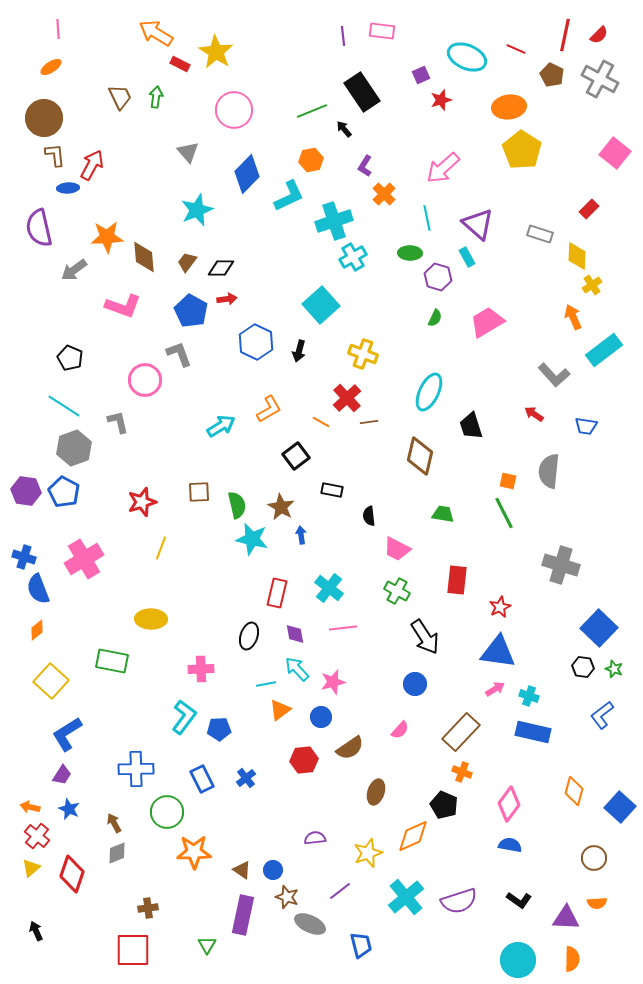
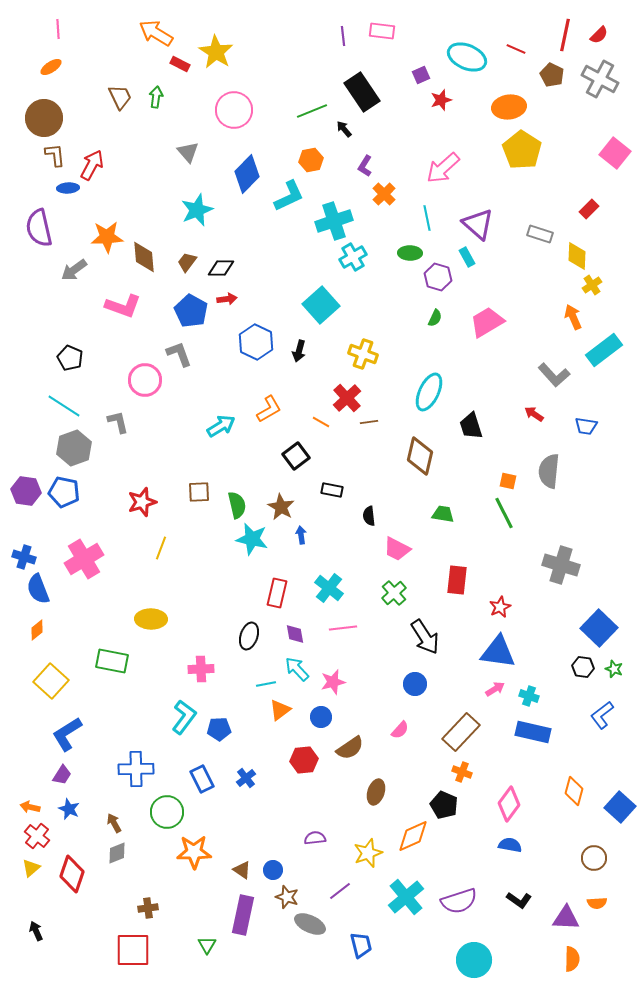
blue pentagon at (64, 492): rotated 16 degrees counterclockwise
green cross at (397, 591): moved 3 px left, 2 px down; rotated 20 degrees clockwise
cyan circle at (518, 960): moved 44 px left
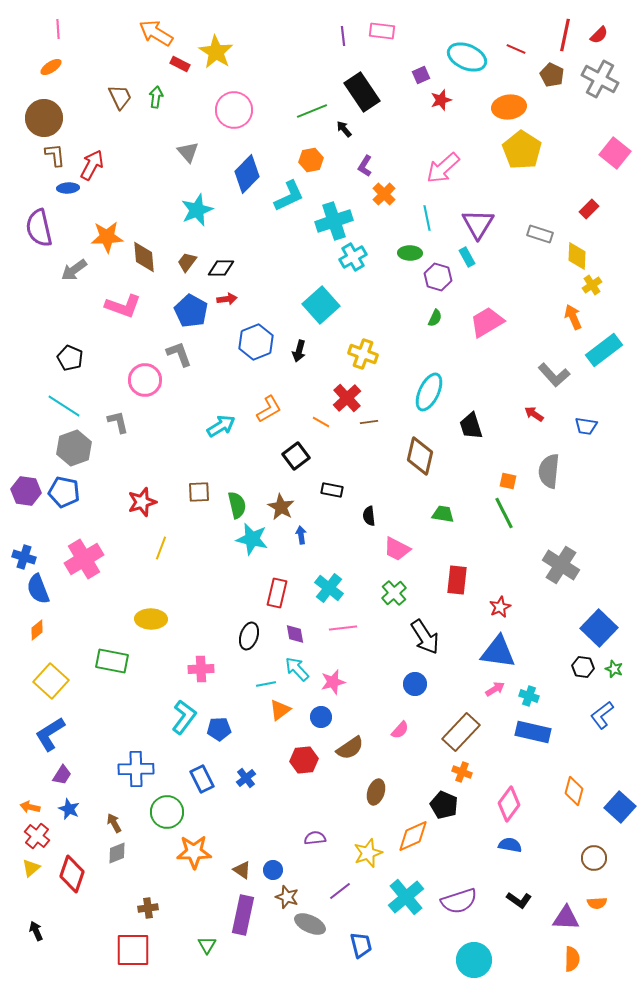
purple triangle at (478, 224): rotated 20 degrees clockwise
blue hexagon at (256, 342): rotated 12 degrees clockwise
gray cross at (561, 565): rotated 15 degrees clockwise
blue L-shape at (67, 734): moved 17 px left
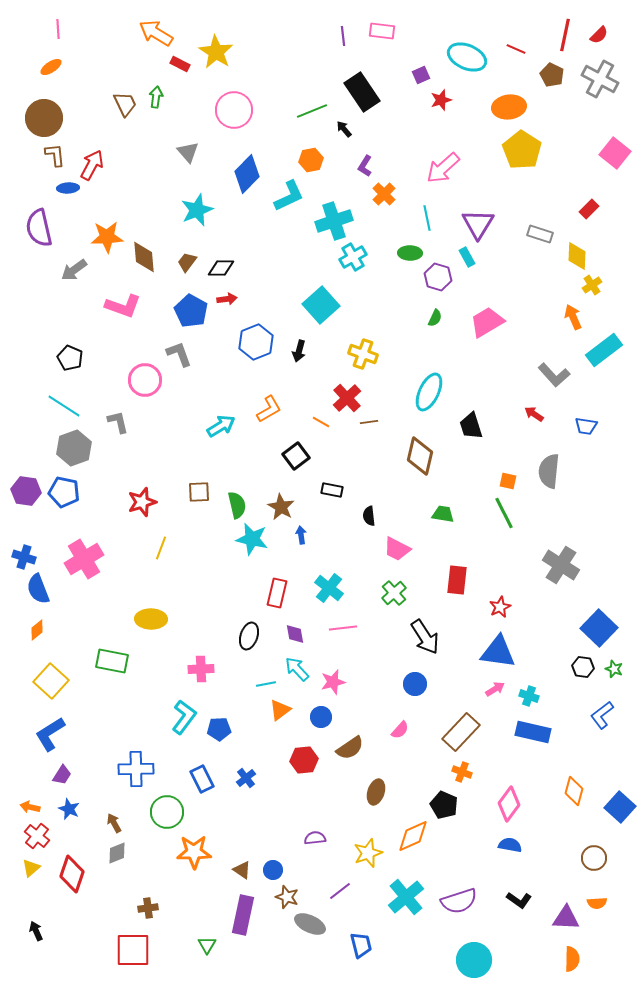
brown trapezoid at (120, 97): moved 5 px right, 7 px down
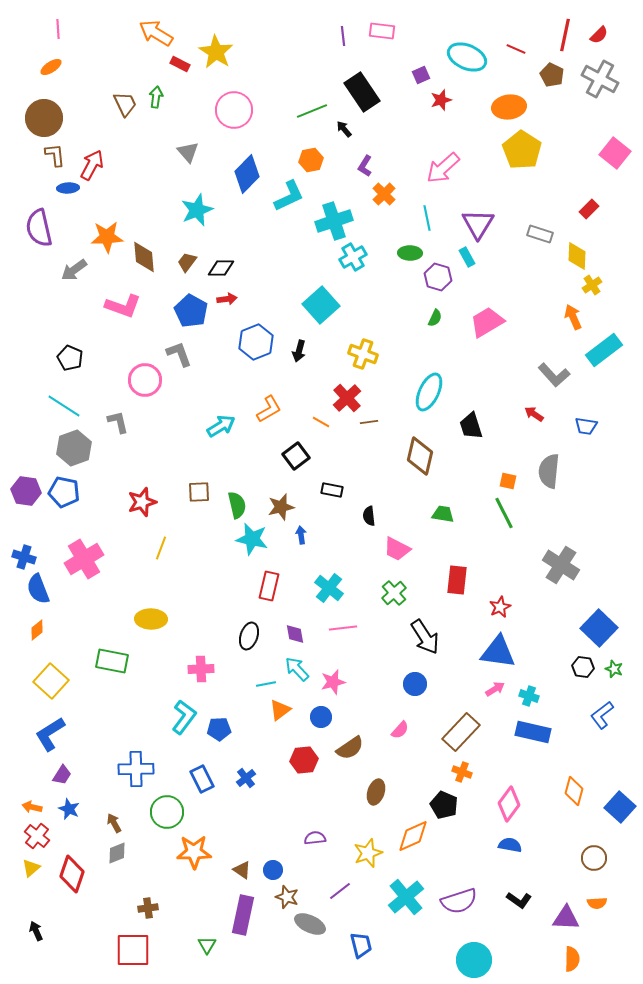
brown star at (281, 507): rotated 28 degrees clockwise
red rectangle at (277, 593): moved 8 px left, 7 px up
orange arrow at (30, 807): moved 2 px right
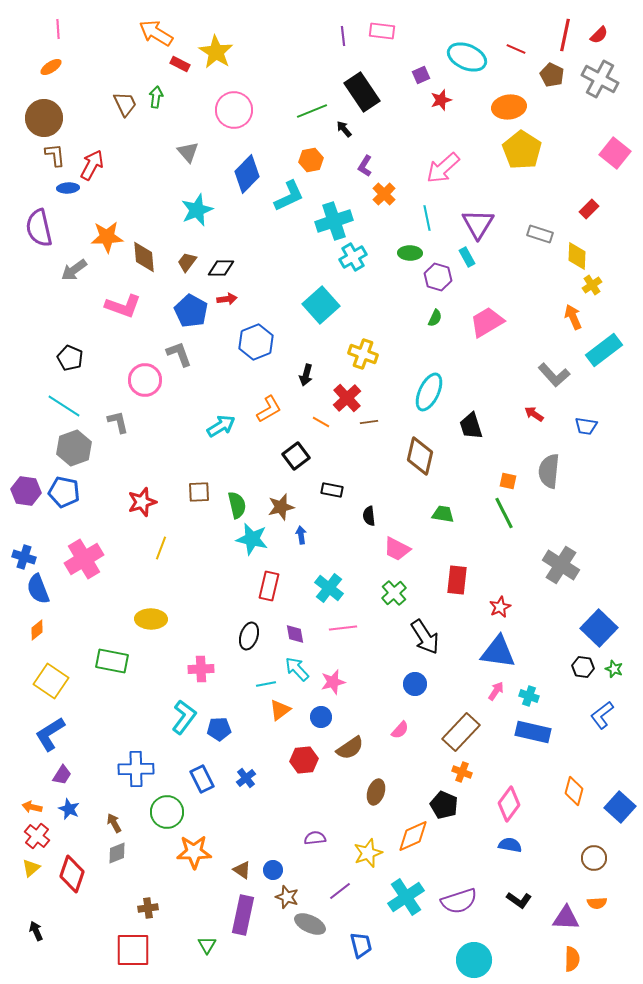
black arrow at (299, 351): moved 7 px right, 24 px down
yellow square at (51, 681): rotated 8 degrees counterclockwise
pink arrow at (495, 689): moved 1 px right, 2 px down; rotated 24 degrees counterclockwise
cyan cross at (406, 897): rotated 6 degrees clockwise
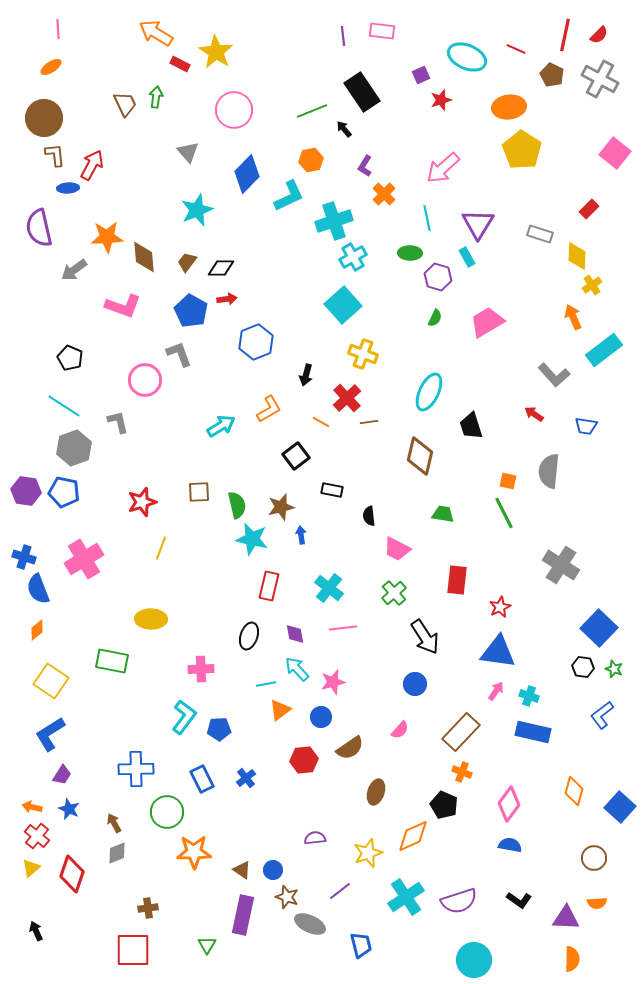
cyan square at (321, 305): moved 22 px right
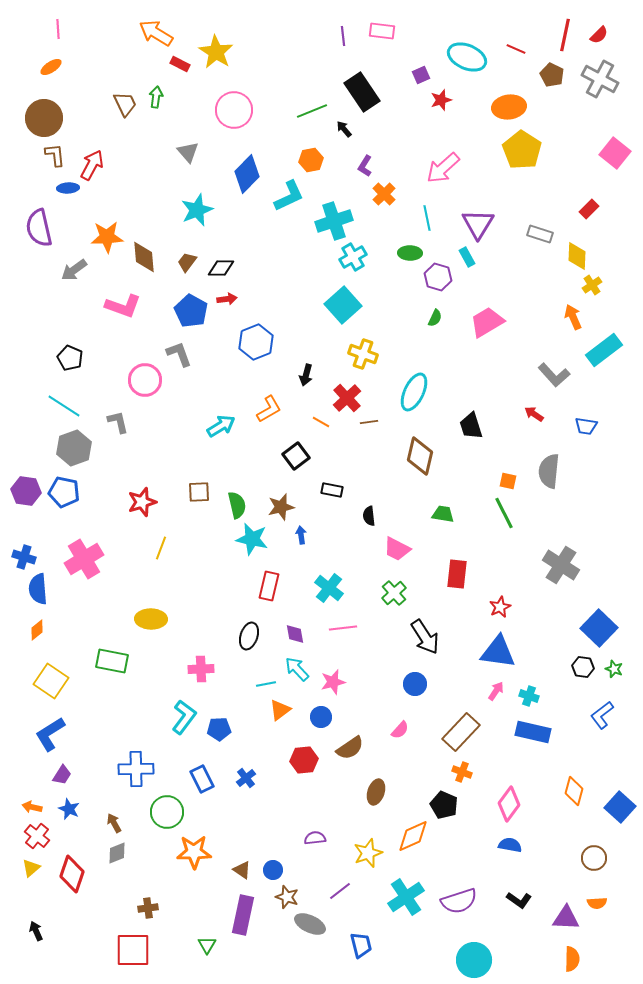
cyan ellipse at (429, 392): moved 15 px left
red rectangle at (457, 580): moved 6 px up
blue semicircle at (38, 589): rotated 16 degrees clockwise
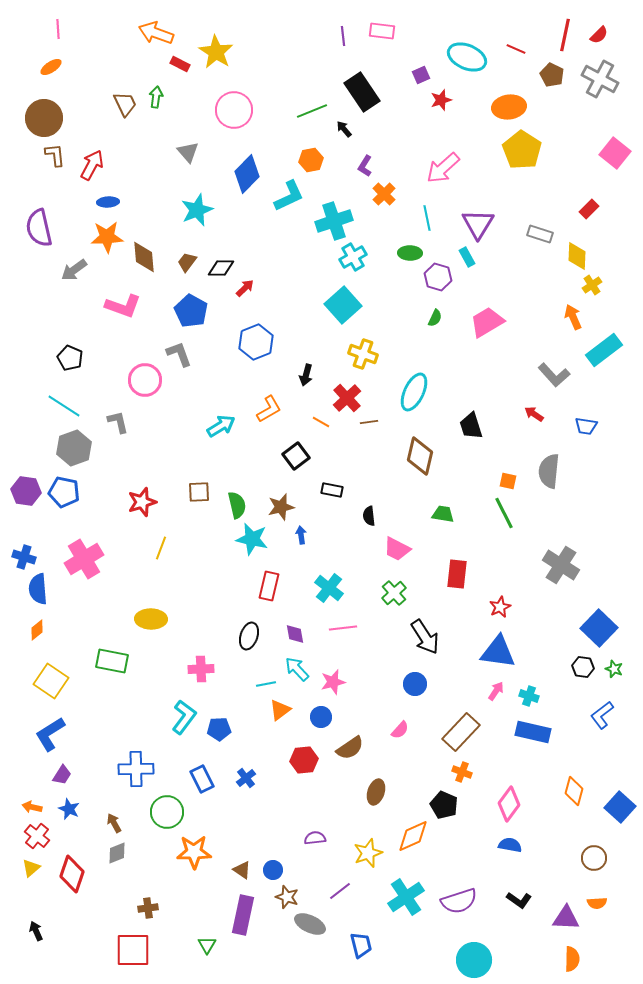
orange arrow at (156, 33): rotated 12 degrees counterclockwise
blue ellipse at (68, 188): moved 40 px right, 14 px down
red arrow at (227, 299): moved 18 px right, 11 px up; rotated 36 degrees counterclockwise
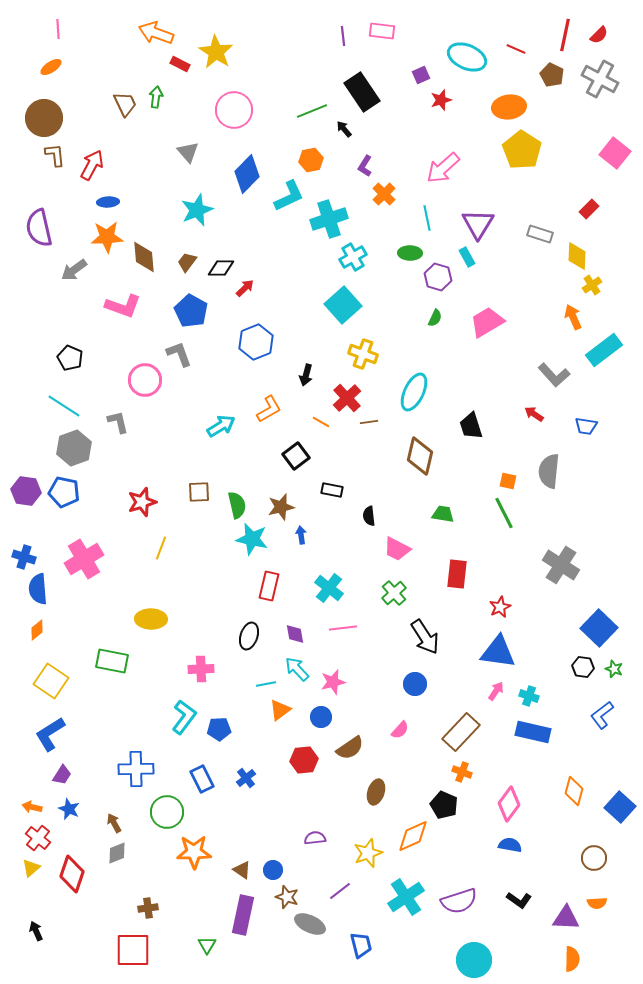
cyan cross at (334, 221): moved 5 px left, 2 px up
red cross at (37, 836): moved 1 px right, 2 px down
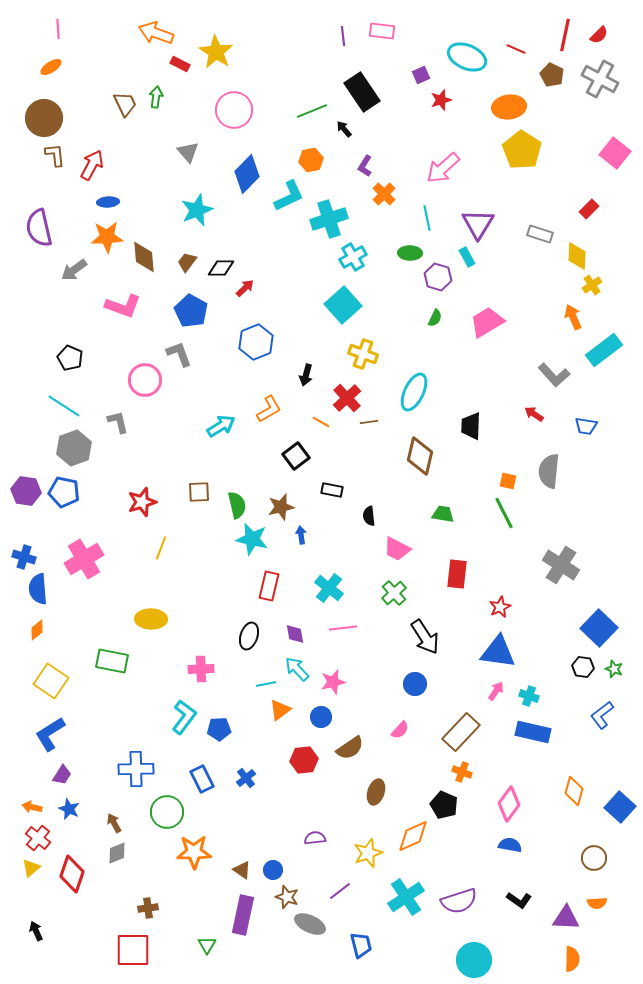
black trapezoid at (471, 426): rotated 20 degrees clockwise
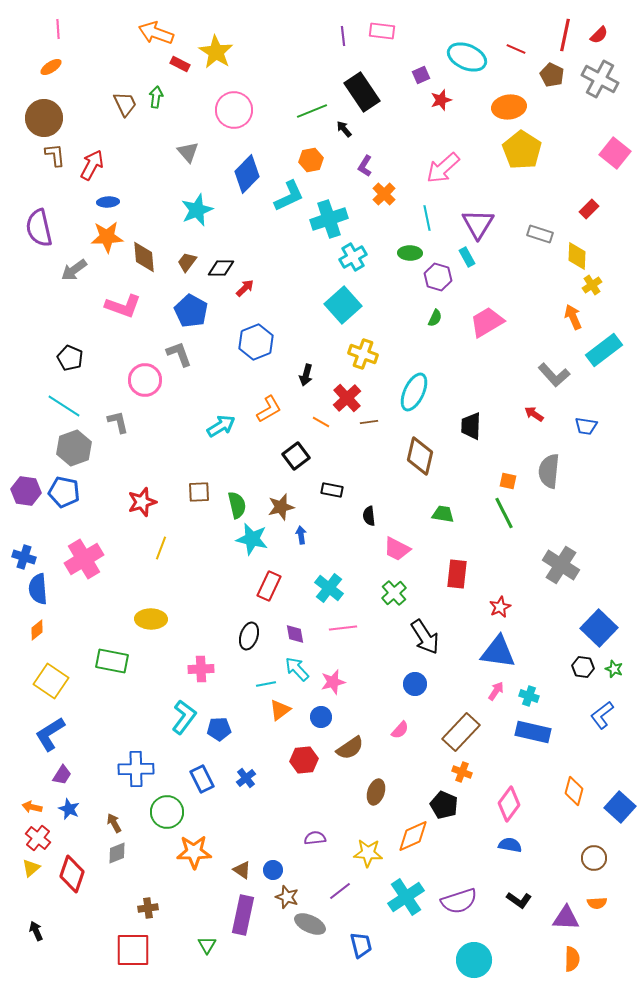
red rectangle at (269, 586): rotated 12 degrees clockwise
yellow star at (368, 853): rotated 24 degrees clockwise
